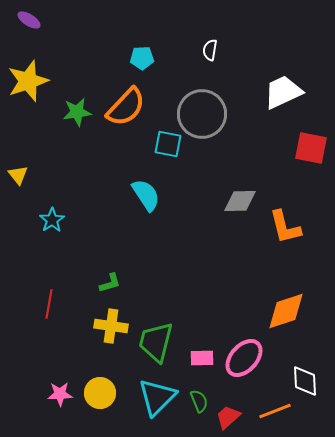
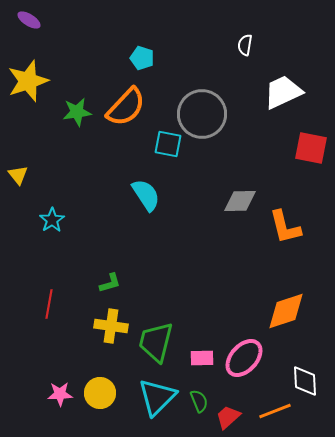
white semicircle: moved 35 px right, 5 px up
cyan pentagon: rotated 20 degrees clockwise
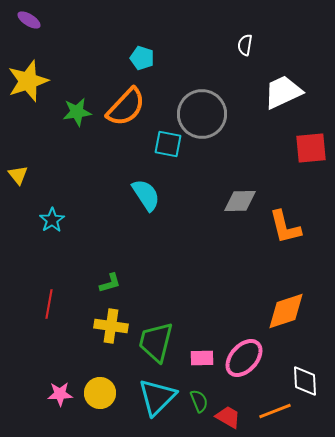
red square: rotated 16 degrees counterclockwise
red trapezoid: rotated 72 degrees clockwise
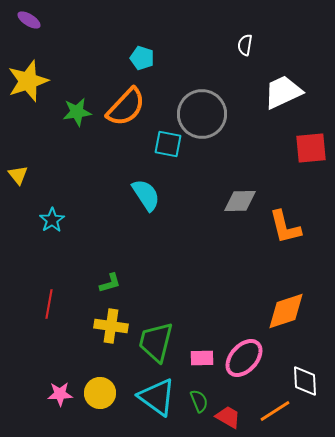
cyan triangle: rotated 39 degrees counterclockwise
orange line: rotated 12 degrees counterclockwise
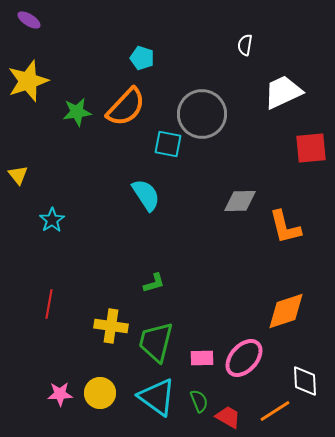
green L-shape: moved 44 px right
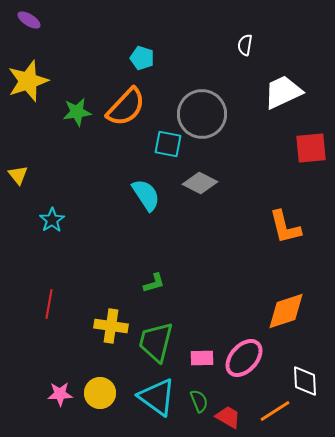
gray diamond: moved 40 px left, 18 px up; rotated 28 degrees clockwise
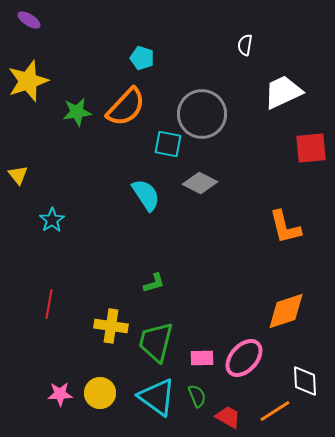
green semicircle: moved 2 px left, 5 px up
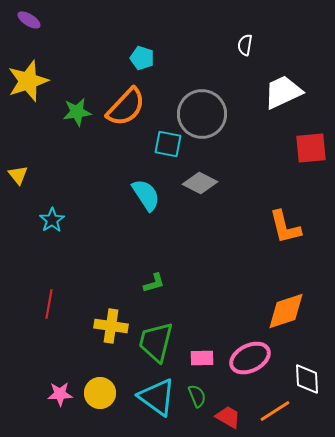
pink ellipse: moved 6 px right; rotated 21 degrees clockwise
white diamond: moved 2 px right, 2 px up
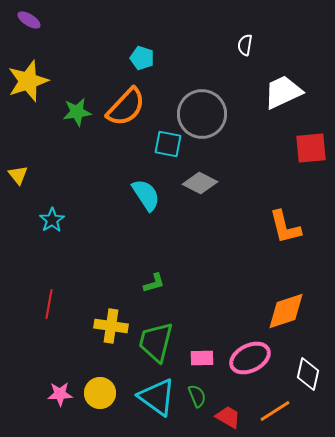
white diamond: moved 1 px right, 5 px up; rotated 16 degrees clockwise
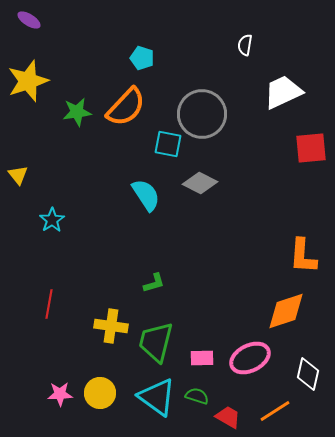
orange L-shape: moved 18 px right, 29 px down; rotated 18 degrees clockwise
green semicircle: rotated 50 degrees counterclockwise
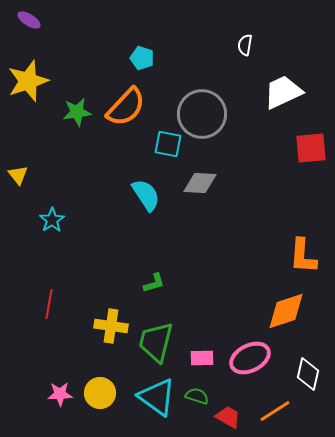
gray diamond: rotated 24 degrees counterclockwise
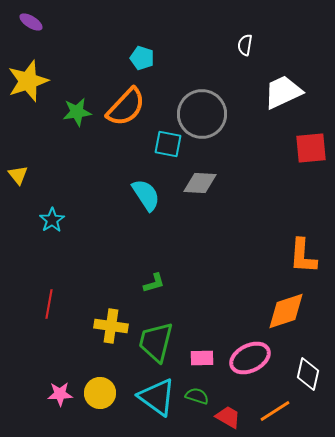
purple ellipse: moved 2 px right, 2 px down
